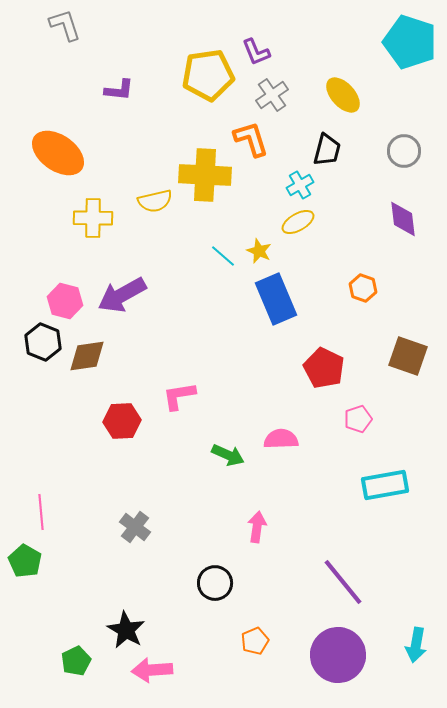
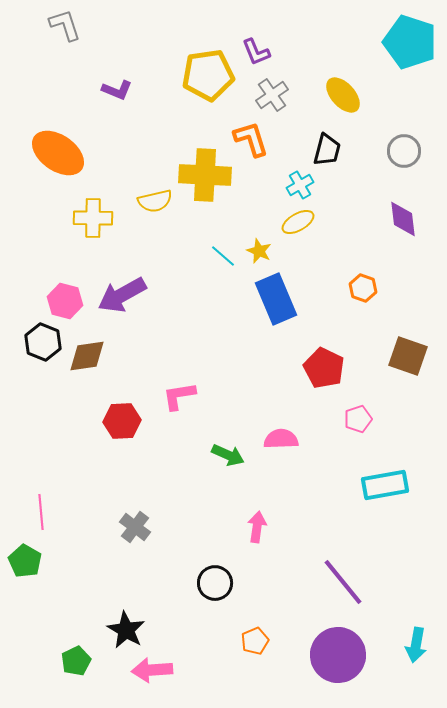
purple L-shape at (119, 90): moved 2 px left; rotated 16 degrees clockwise
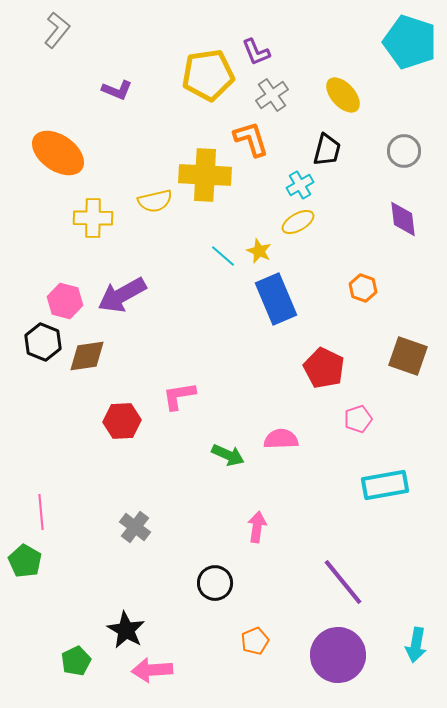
gray L-shape at (65, 25): moved 8 px left, 5 px down; rotated 57 degrees clockwise
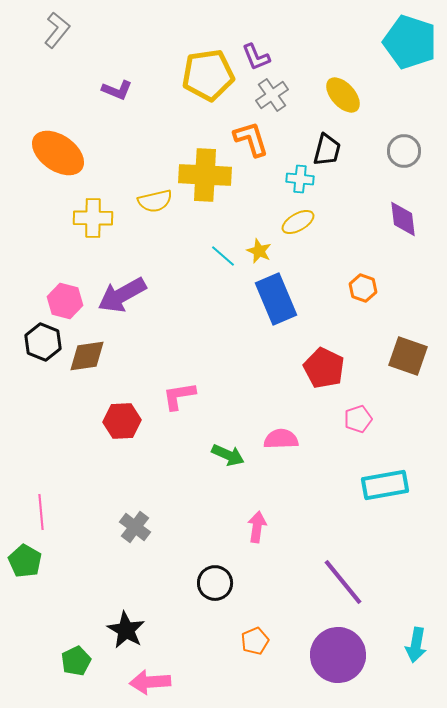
purple L-shape at (256, 52): moved 5 px down
cyan cross at (300, 185): moved 6 px up; rotated 36 degrees clockwise
pink arrow at (152, 670): moved 2 px left, 12 px down
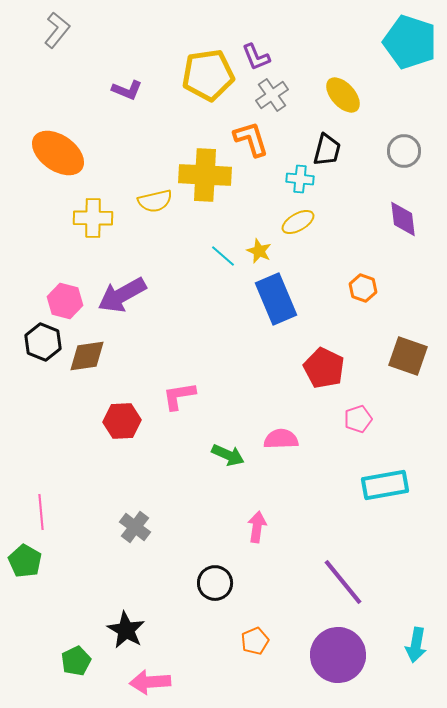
purple L-shape at (117, 90): moved 10 px right
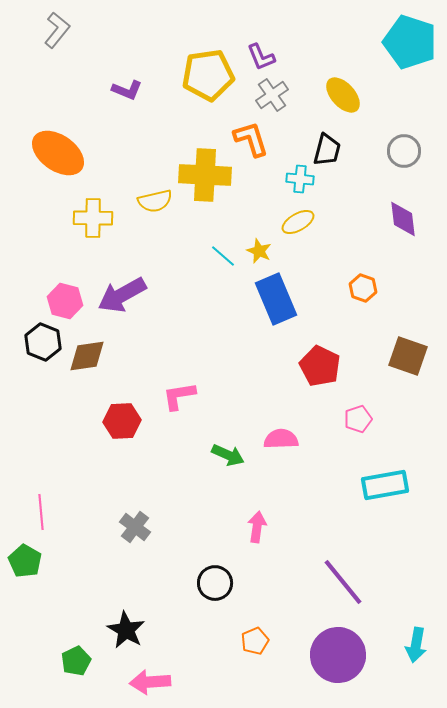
purple L-shape at (256, 57): moved 5 px right
red pentagon at (324, 368): moved 4 px left, 2 px up
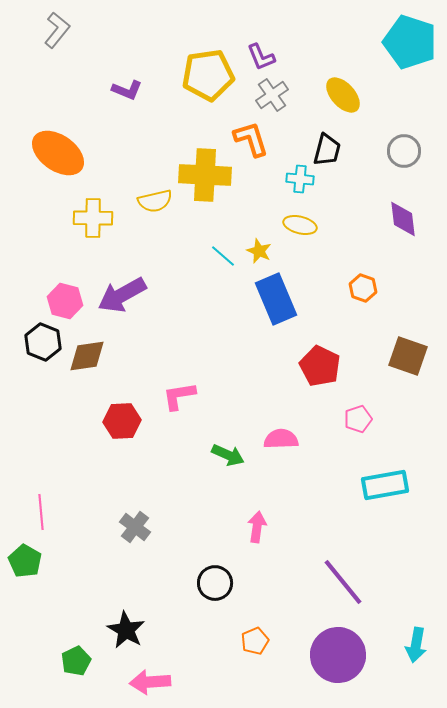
yellow ellipse at (298, 222): moved 2 px right, 3 px down; rotated 44 degrees clockwise
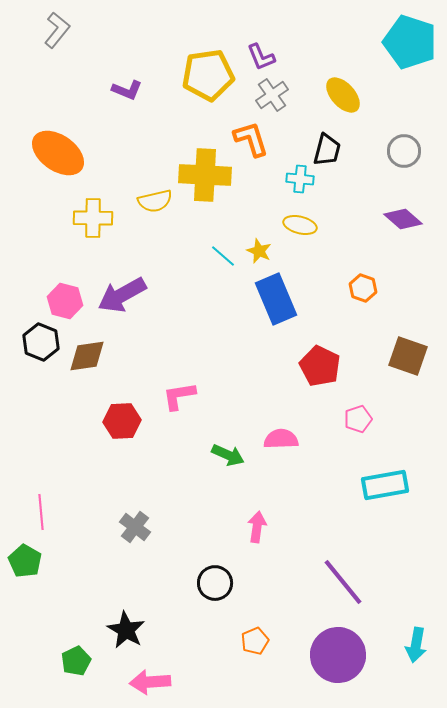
purple diamond at (403, 219): rotated 42 degrees counterclockwise
black hexagon at (43, 342): moved 2 px left
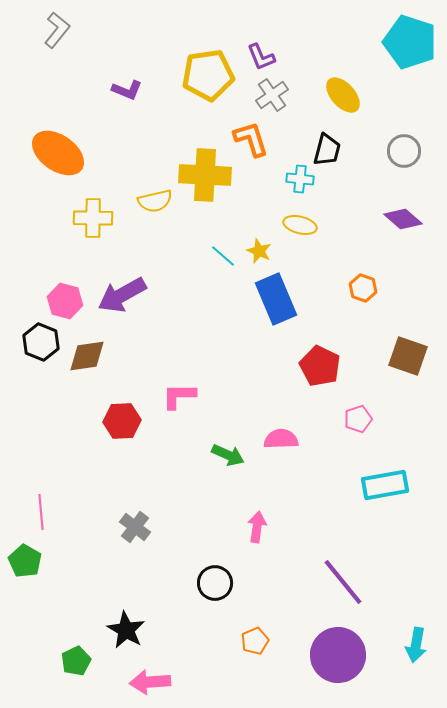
pink L-shape at (179, 396): rotated 9 degrees clockwise
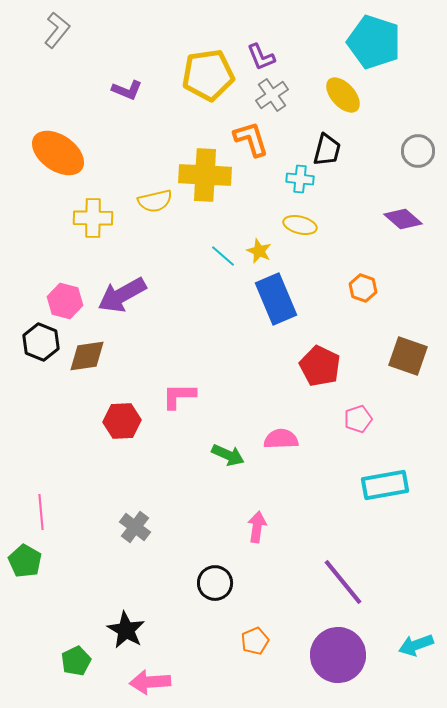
cyan pentagon at (410, 42): moved 36 px left
gray circle at (404, 151): moved 14 px right
cyan arrow at (416, 645): rotated 60 degrees clockwise
